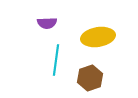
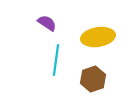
purple semicircle: rotated 144 degrees counterclockwise
brown hexagon: moved 3 px right, 1 px down
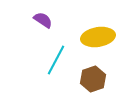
purple semicircle: moved 4 px left, 3 px up
cyan line: rotated 20 degrees clockwise
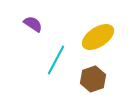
purple semicircle: moved 10 px left, 4 px down
yellow ellipse: rotated 24 degrees counterclockwise
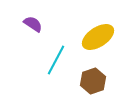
brown hexagon: moved 2 px down
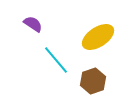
cyan line: rotated 68 degrees counterclockwise
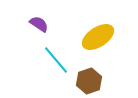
purple semicircle: moved 6 px right
brown hexagon: moved 4 px left
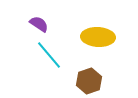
yellow ellipse: rotated 36 degrees clockwise
cyan line: moved 7 px left, 5 px up
